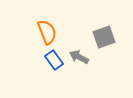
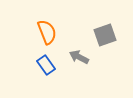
gray square: moved 1 px right, 2 px up
blue rectangle: moved 8 px left, 5 px down
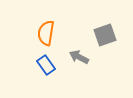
orange semicircle: moved 1 px left, 1 px down; rotated 150 degrees counterclockwise
